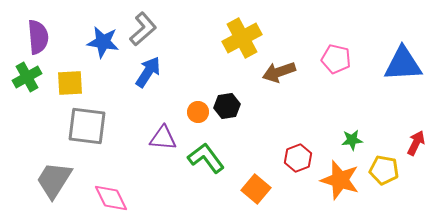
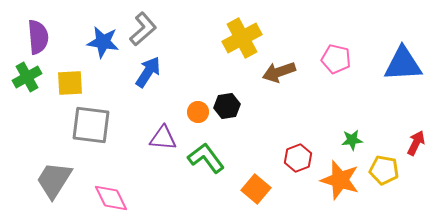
gray square: moved 4 px right, 1 px up
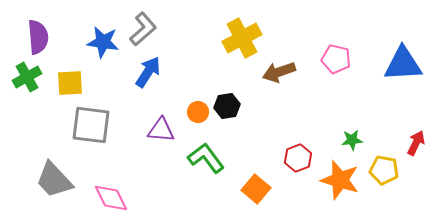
purple triangle: moved 2 px left, 8 px up
gray trapezoid: rotated 75 degrees counterclockwise
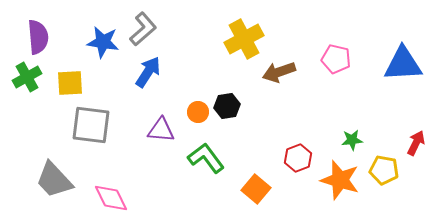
yellow cross: moved 2 px right, 1 px down
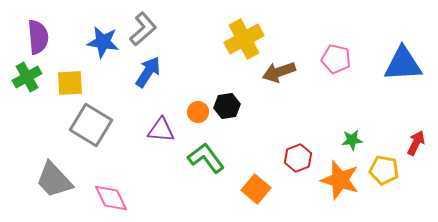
gray square: rotated 24 degrees clockwise
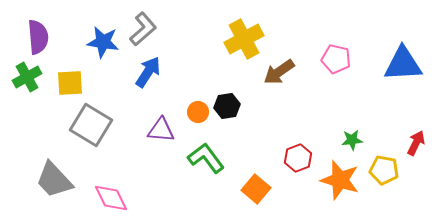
brown arrow: rotated 16 degrees counterclockwise
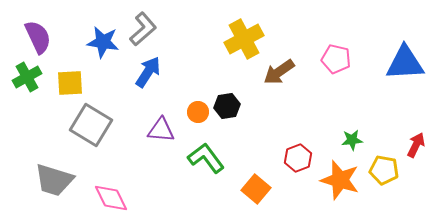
purple semicircle: rotated 20 degrees counterclockwise
blue triangle: moved 2 px right, 1 px up
red arrow: moved 2 px down
gray trapezoid: rotated 30 degrees counterclockwise
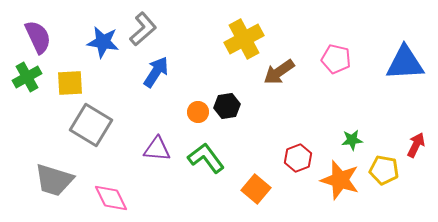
blue arrow: moved 8 px right
purple triangle: moved 4 px left, 19 px down
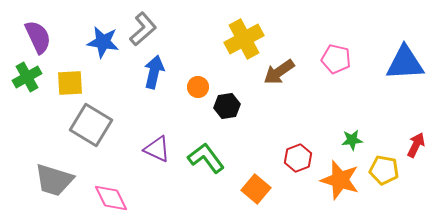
blue arrow: moved 2 px left; rotated 20 degrees counterclockwise
orange circle: moved 25 px up
purple triangle: rotated 20 degrees clockwise
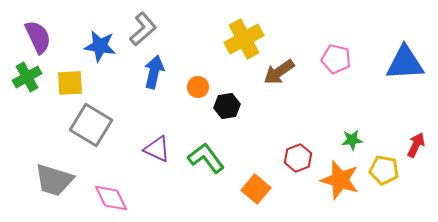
blue star: moved 3 px left, 4 px down
